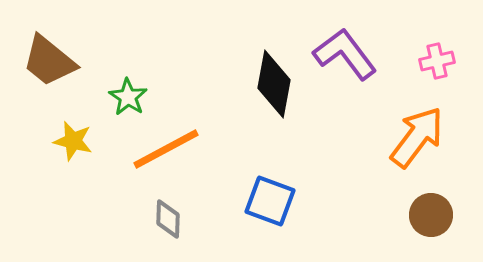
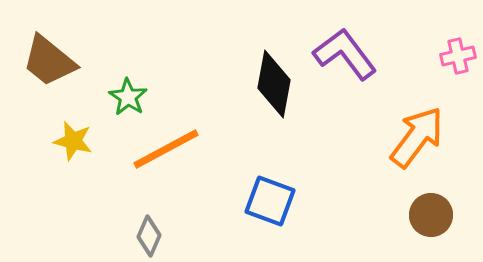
pink cross: moved 21 px right, 5 px up
gray diamond: moved 19 px left, 17 px down; rotated 21 degrees clockwise
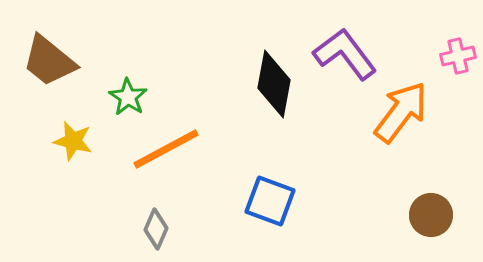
orange arrow: moved 16 px left, 25 px up
gray diamond: moved 7 px right, 7 px up
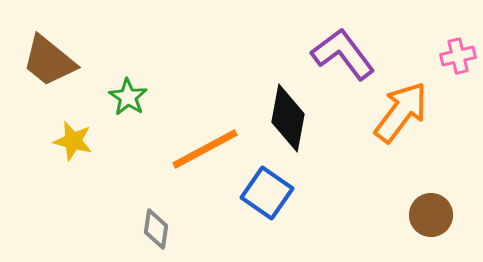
purple L-shape: moved 2 px left
black diamond: moved 14 px right, 34 px down
orange line: moved 39 px right
blue square: moved 3 px left, 8 px up; rotated 15 degrees clockwise
gray diamond: rotated 15 degrees counterclockwise
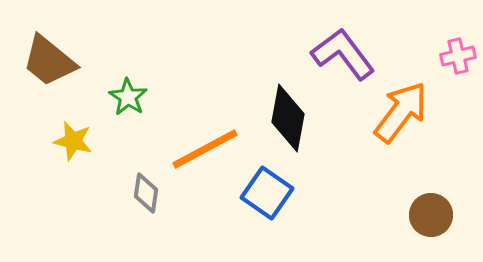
gray diamond: moved 10 px left, 36 px up
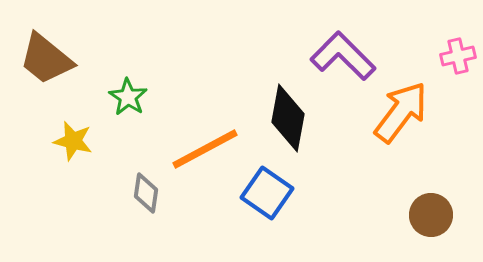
purple L-shape: moved 2 px down; rotated 8 degrees counterclockwise
brown trapezoid: moved 3 px left, 2 px up
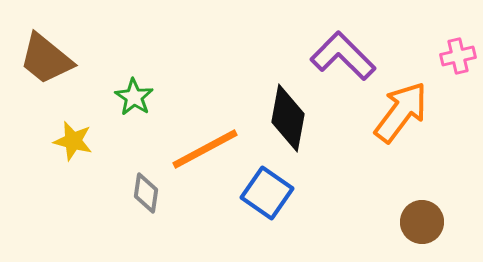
green star: moved 6 px right
brown circle: moved 9 px left, 7 px down
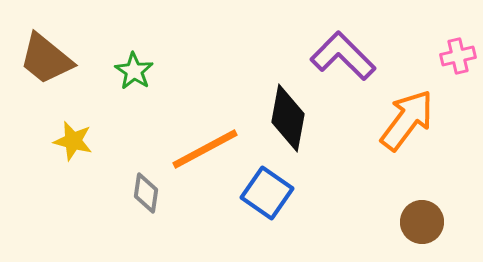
green star: moved 26 px up
orange arrow: moved 6 px right, 8 px down
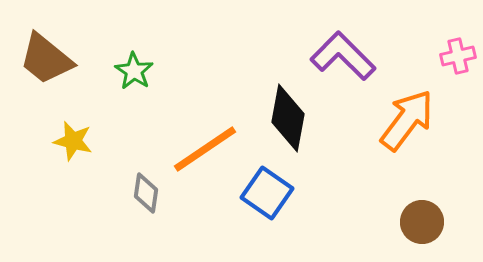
orange line: rotated 6 degrees counterclockwise
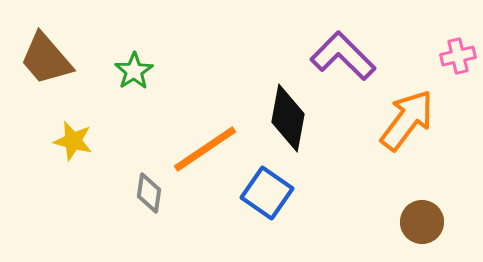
brown trapezoid: rotated 10 degrees clockwise
green star: rotated 6 degrees clockwise
gray diamond: moved 3 px right
